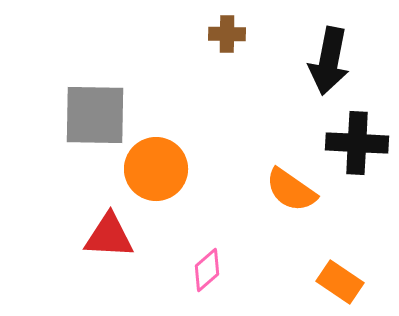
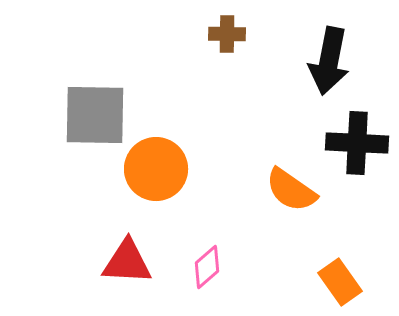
red triangle: moved 18 px right, 26 px down
pink diamond: moved 3 px up
orange rectangle: rotated 21 degrees clockwise
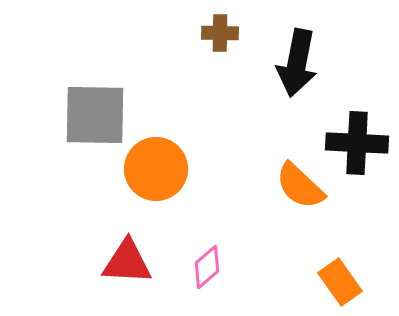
brown cross: moved 7 px left, 1 px up
black arrow: moved 32 px left, 2 px down
orange semicircle: moved 9 px right, 4 px up; rotated 8 degrees clockwise
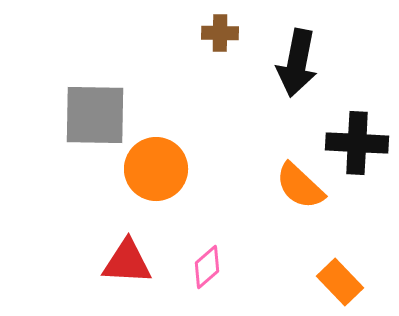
orange rectangle: rotated 9 degrees counterclockwise
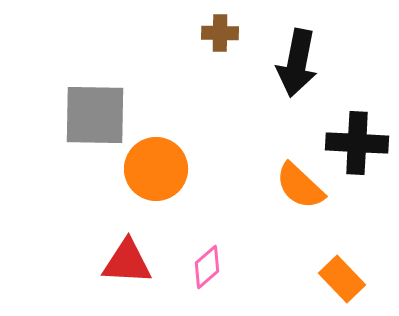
orange rectangle: moved 2 px right, 3 px up
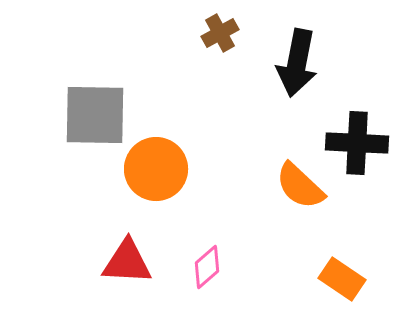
brown cross: rotated 30 degrees counterclockwise
orange rectangle: rotated 12 degrees counterclockwise
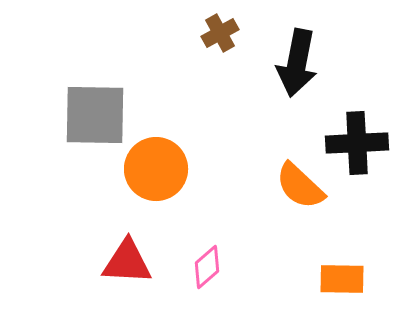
black cross: rotated 6 degrees counterclockwise
orange rectangle: rotated 33 degrees counterclockwise
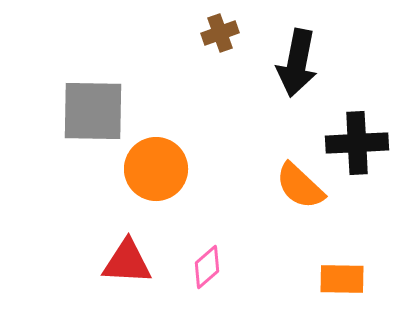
brown cross: rotated 9 degrees clockwise
gray square: moved 2 px left, 4 px up
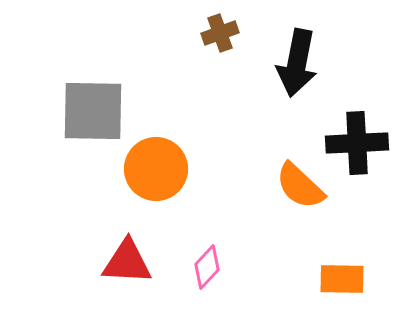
pink diamond: rotated 6 degrees counterclockwise
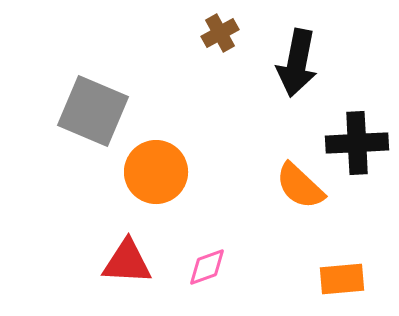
brown cross: rotated 9 degrees counterclockwise
gray square: rotated 22 degrees clockwise
orange circle: moved 3 px down
pink diamond: rotated 27 degrees clockwise
orange rectangle: rotated 6 degrees counterclockwise
